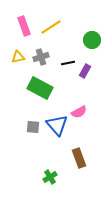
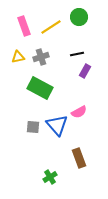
green circle: moved 13 px left, 23 px up
black line: moved 9 px right, 9 px up
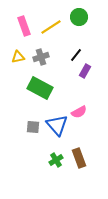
black line: moved 1 px left, 1 px down; rotated 40 degrees counterclockwise
green cross: moved 6 px right, 17 px up
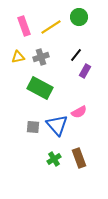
green cross: moved 2 px left, 1 px up
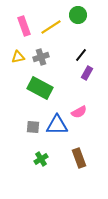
green circle: moved 1 px left, 2 px up
black line: moved 5 px right
purple rectangle: moved 2 px right, 2 px down
blue triangle: rotated 50 degrees counterclockwise
green cross: moved 13 px left
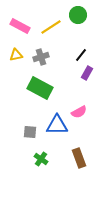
pink rectangle: moved 4 px left; rotated 42 degrees counterclockwise
yellow triangle: moved 2 px left, 2 px up
gray square: moved 3 px left, 5 px down
green cross: rotated 24 degrees counterclockwise
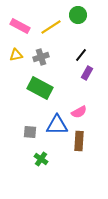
brown rectangle: moved 17 px up; rotated 24 degrees clockwise
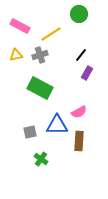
green circle: moved 1 px right, 1 px up
yellow line: moved 7 px down
gray cross: moved 1 px left, 2 px up
gray square: rotated 16 degrees counterclockwise
